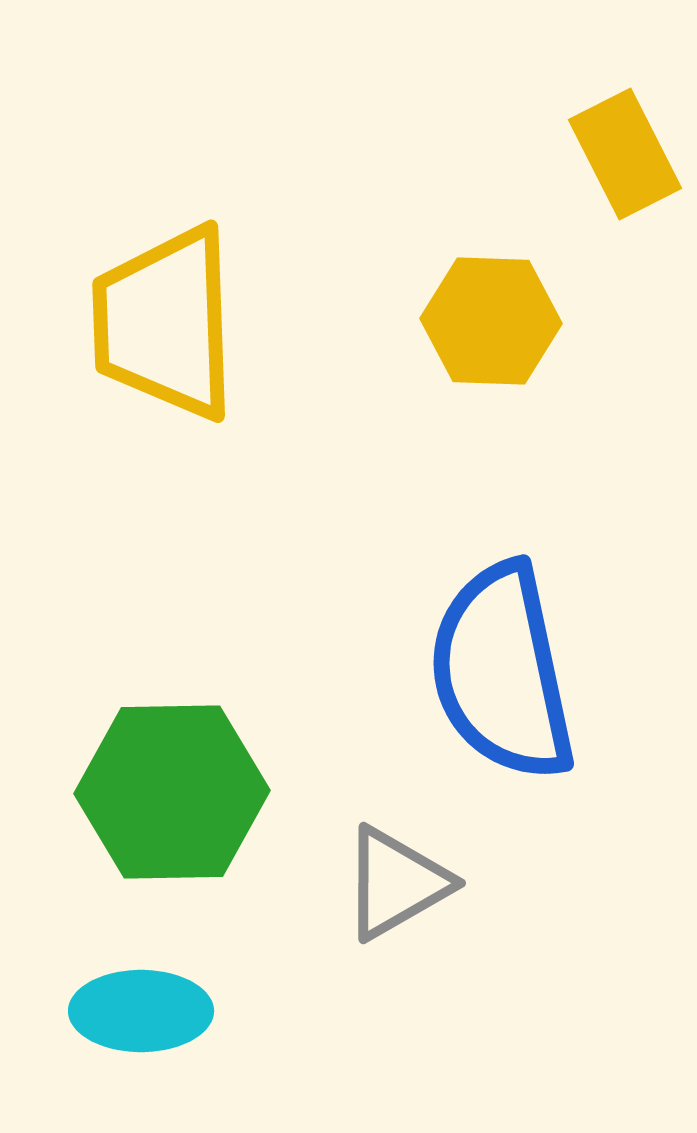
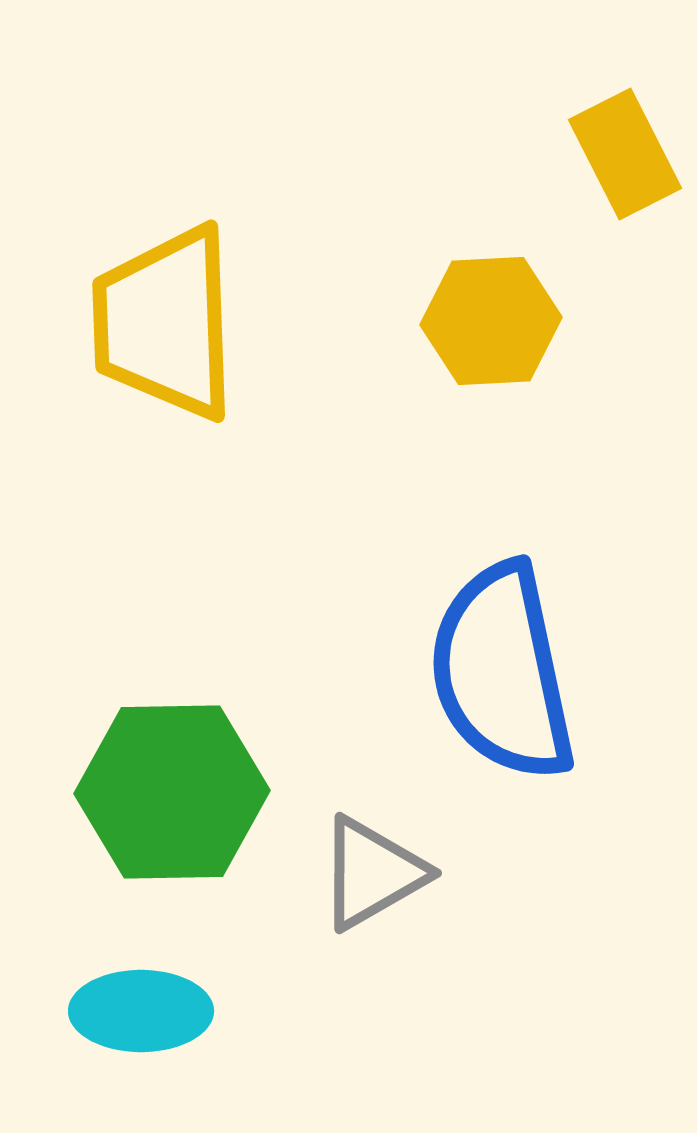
yellow hexagon: rotated 5 degrees counterclockwise
gray triangle: moved 24 px left, 10 px up
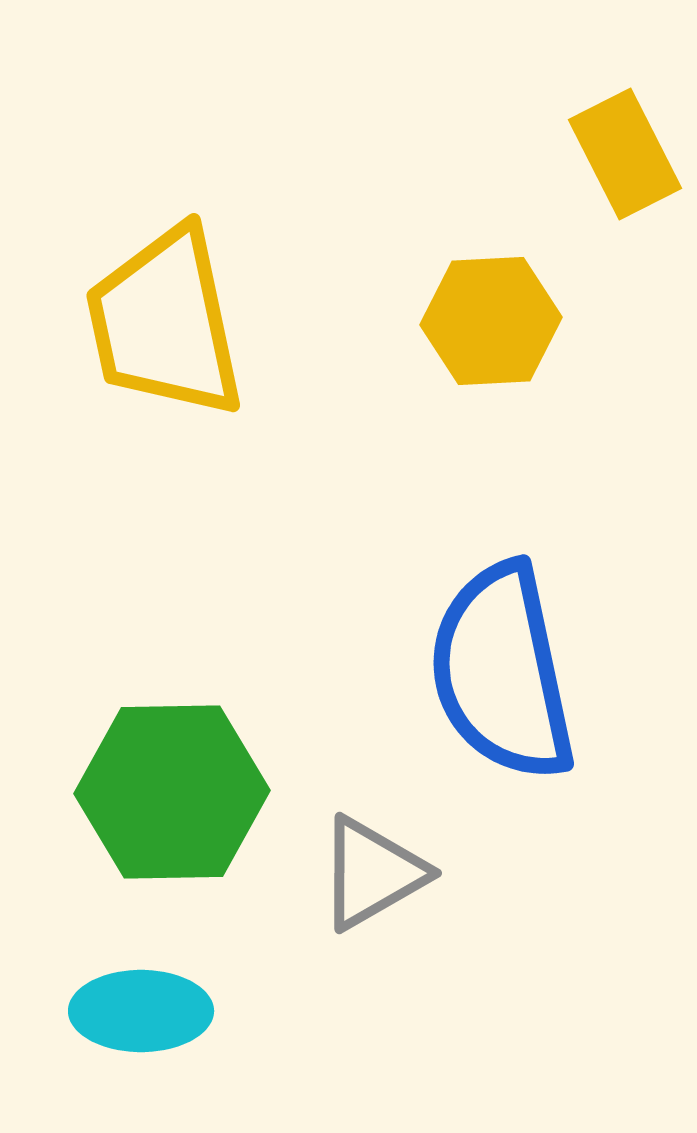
yellow trapezoid: rotated 10 degrees counterclockwise
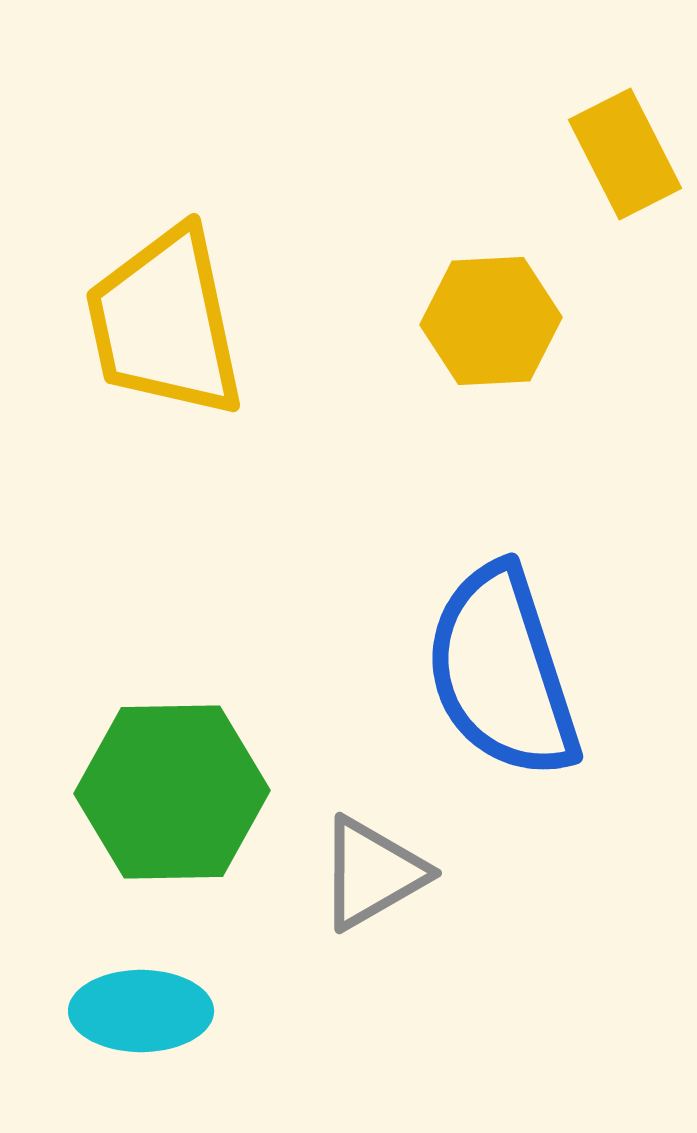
blue semicircle: rotated 6 degrees counterclockwise
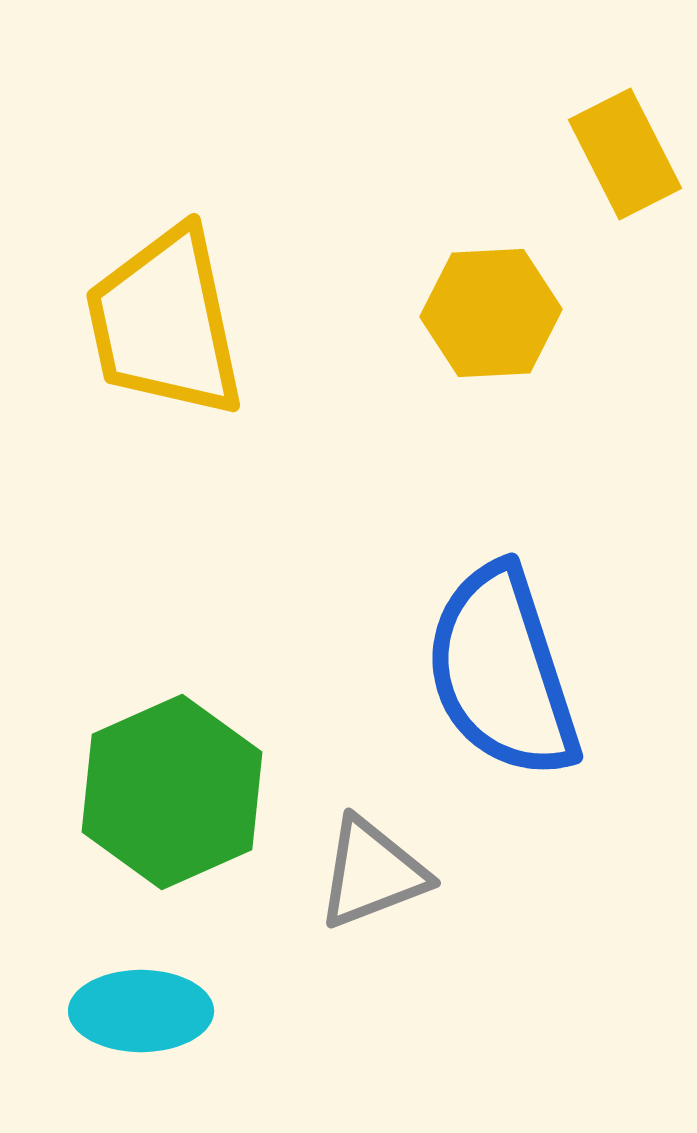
yellow hexagon: moved 8 px up
green hexagon: rotated 23 degrees counterclockwise
gray triangle: rotated 9 degrees clockwise
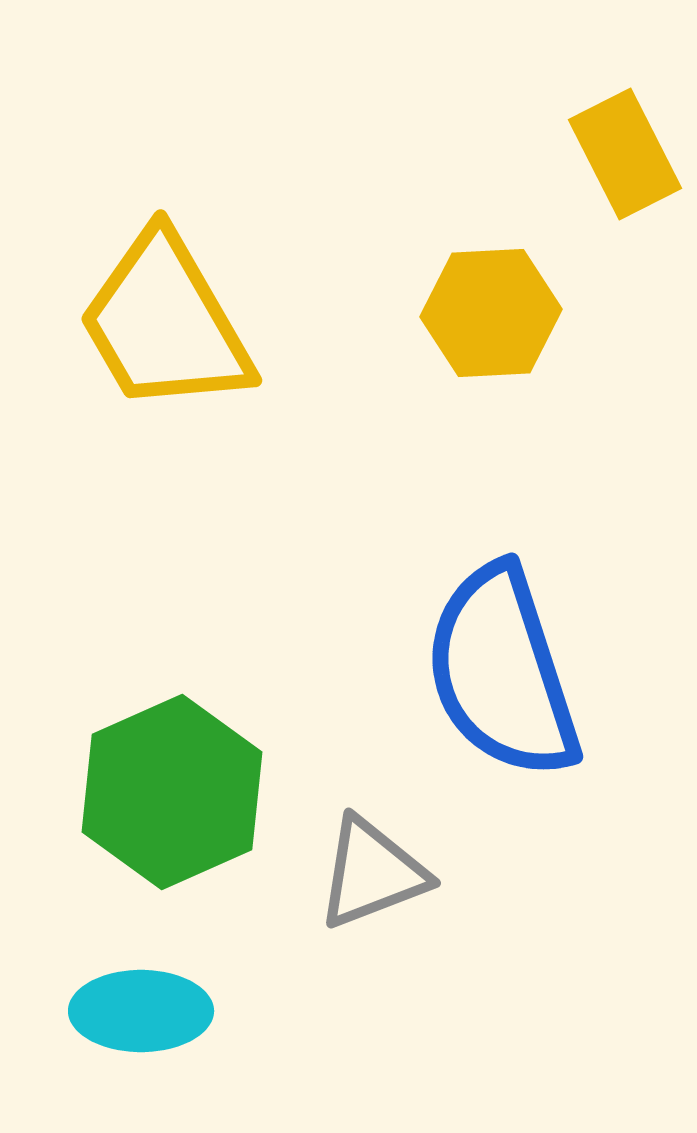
yellow trapezoid: rotated 18 degrees counterclockwise
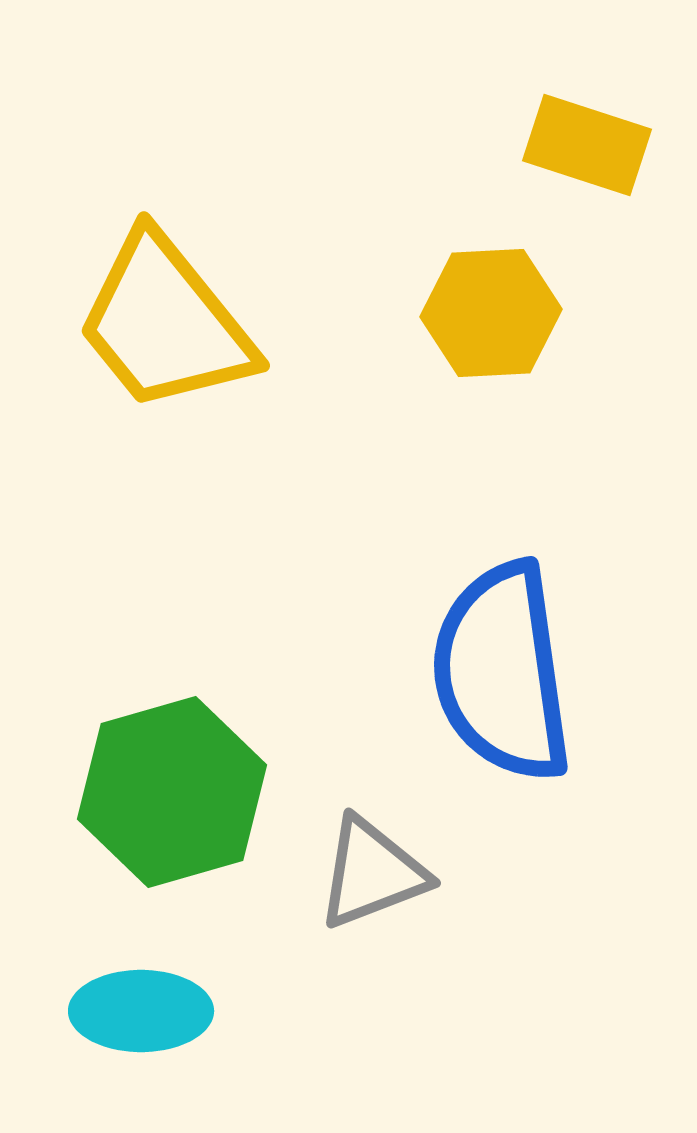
yellow rectangle: moved 38 px left, 9 px up; rotated 45 degrees counterclockwise
yellow trapezoid: rotated 9 degrees counterclockwise
blue semicircle: rotated 10 degrees clockwise
green hexagon: rotated 8 degrees clockwise
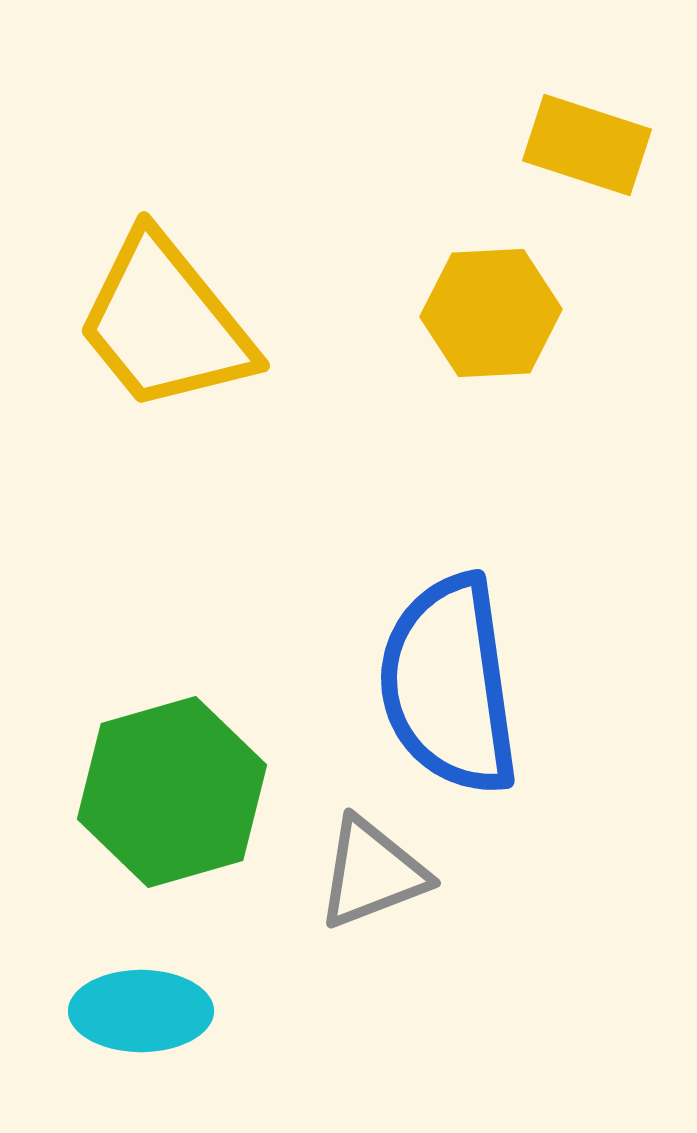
blue semicircle: moved 53 px left, 13 px down
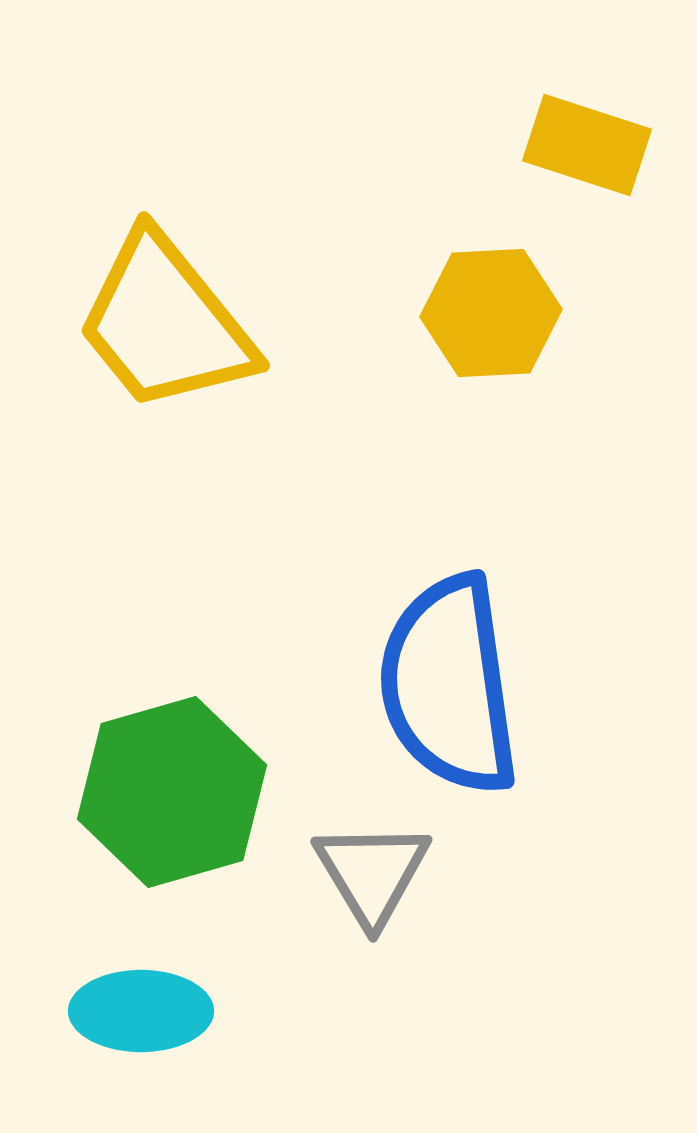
gray triangle: rotated 40 degrees counterclockwise
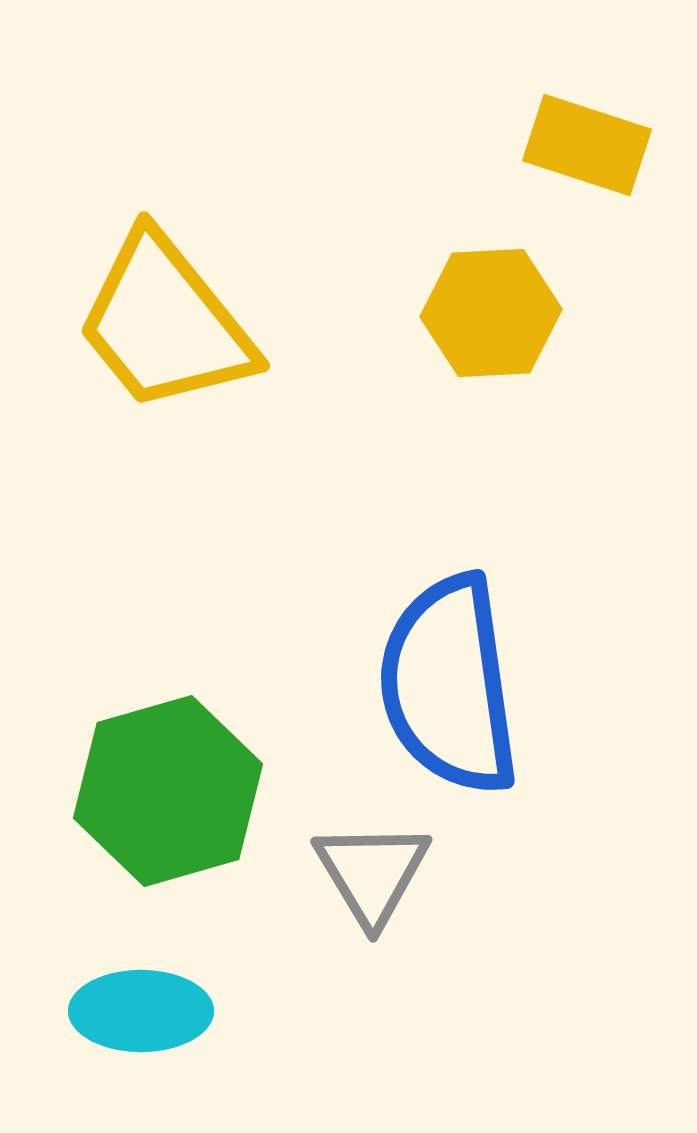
green hexagon: moved 4 px left, 1 px up
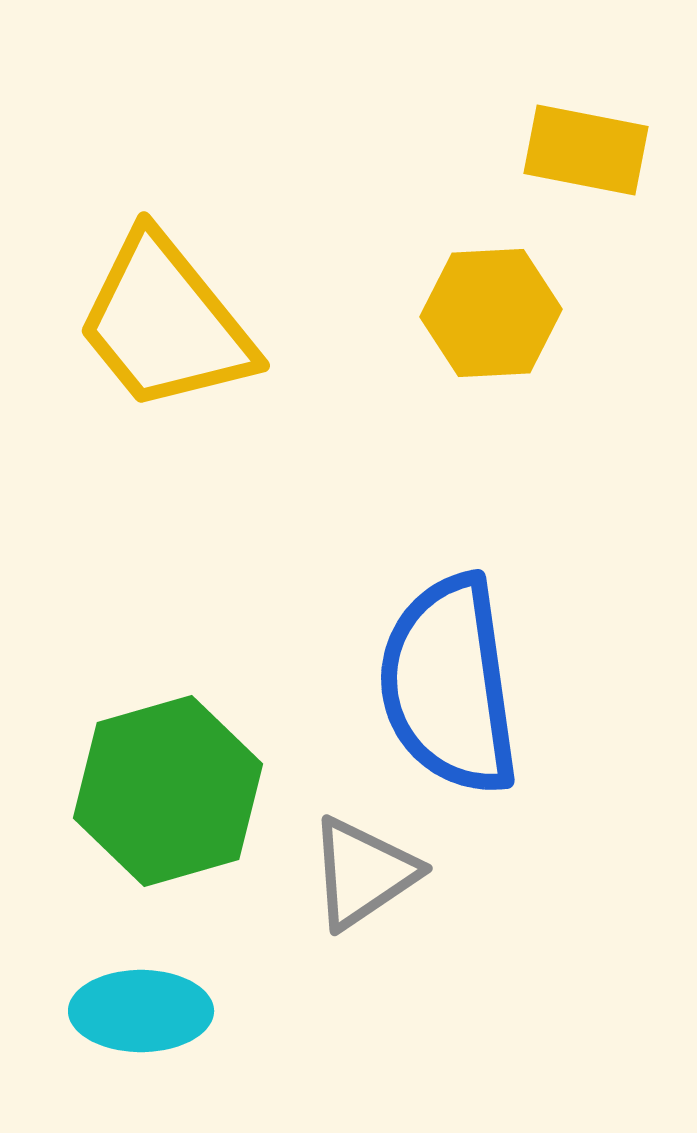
yellow rectangle: moved 1 px left, 5 px down; rotated 7 degrees counterclockwise
gray triangle: moved 9 px left; rotated 27 degrees clockwise
